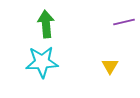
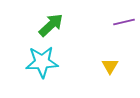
green arrow: moved 5 px right, 1 px down; rotated 52 degrees clockwise
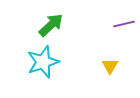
purple line: moved 2 px down
cyan star: moved 1 px right; rotated 16 degrees counterclockwise
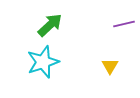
green arrow: moved 1 px left
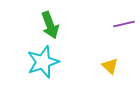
green arrow: rotated 112 degrees clockwise
yellow triangle: rotated 18 degrees counterclockwise
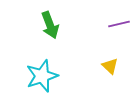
purple line: moved 5 px left
cyan star: moved 1 px left, 14 px down
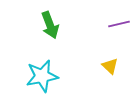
cyan star: rotated 8 degrees clockwise
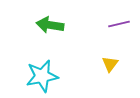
green arrow: rotated 120 degrees clockwise
yellow triangle: moved 2 px up; rotated 24 degrees clockwise
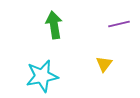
green arrow: moved 4 px right; rotated 72 degrees clockwise
yellow triangle: moved 6 px left
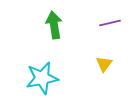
purple line: moved 9 px left, 1 px up
cyan star: moved 2 px down
